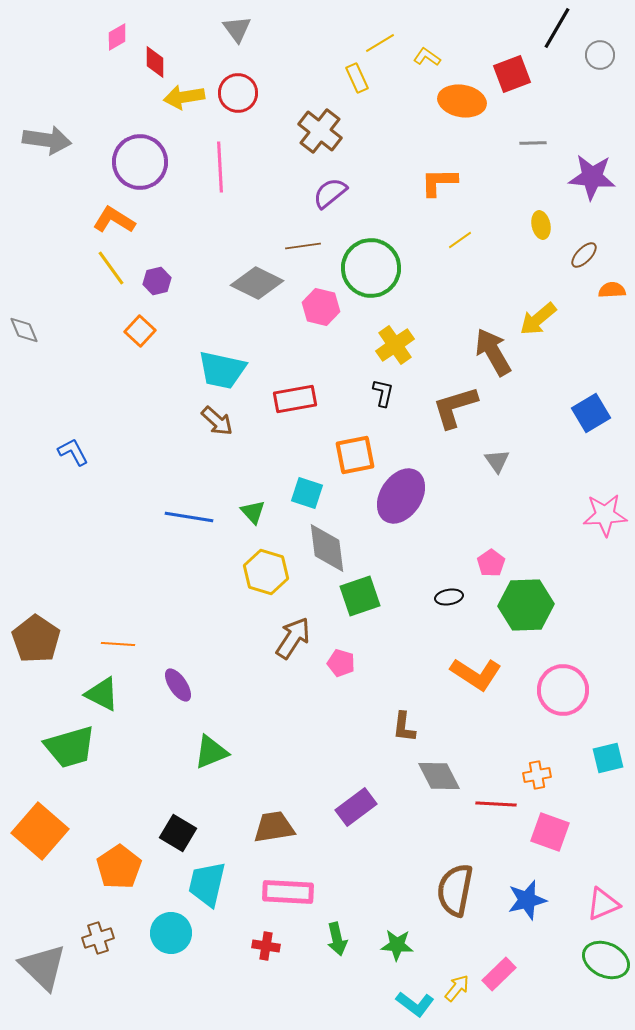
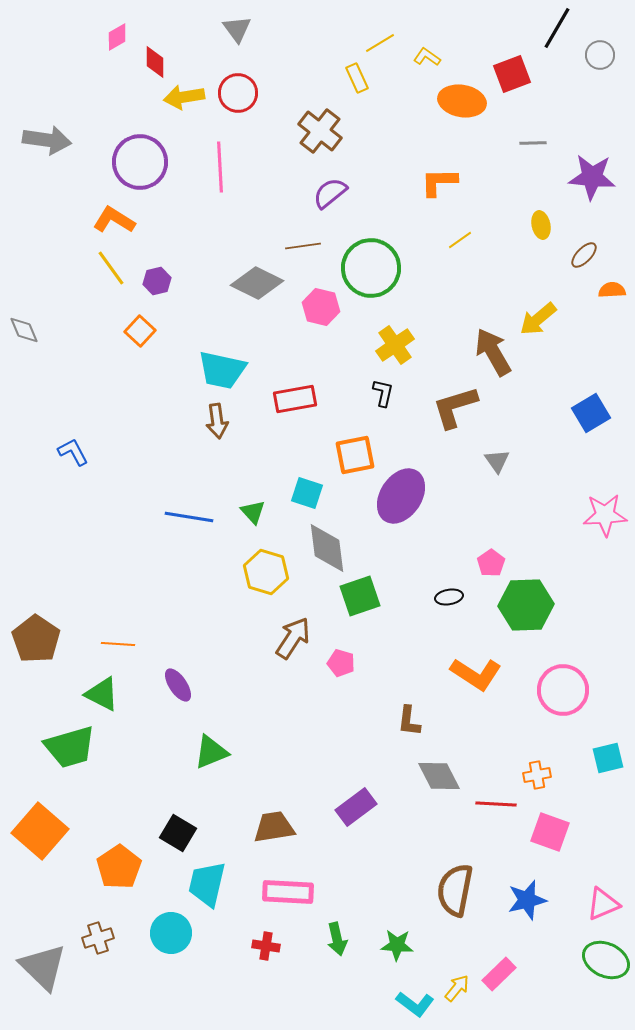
brown arrow at (217, 421): rotated 40 degrees clockwise
brown L-shape at (404, 727): moved 5 px right, 6 px up
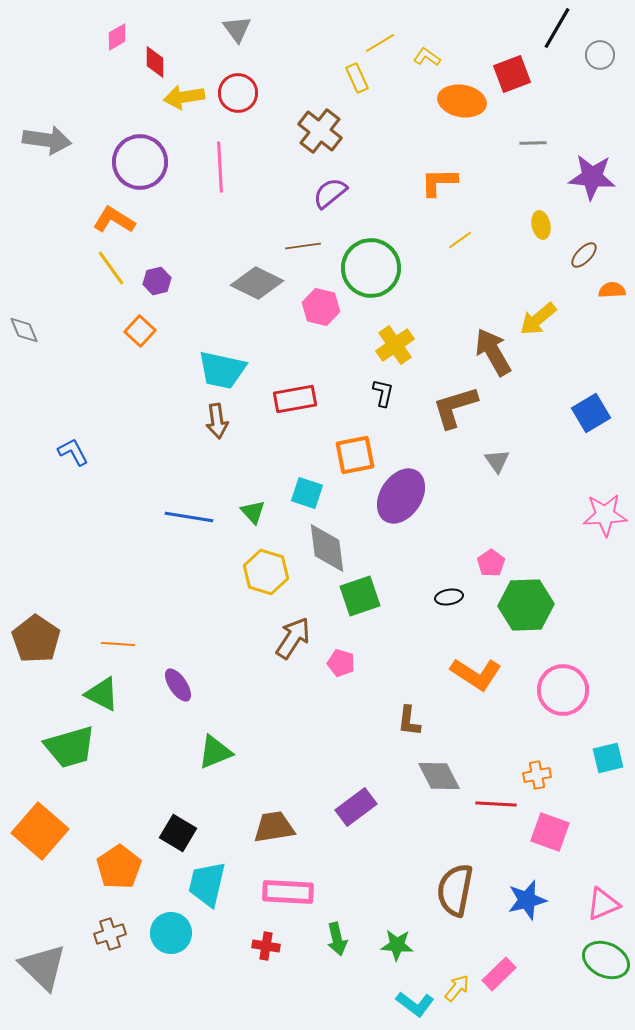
green triangle at (211, 752): moved 4 px right
brown cross at (98, 938): moved 12 px right, 4 px up
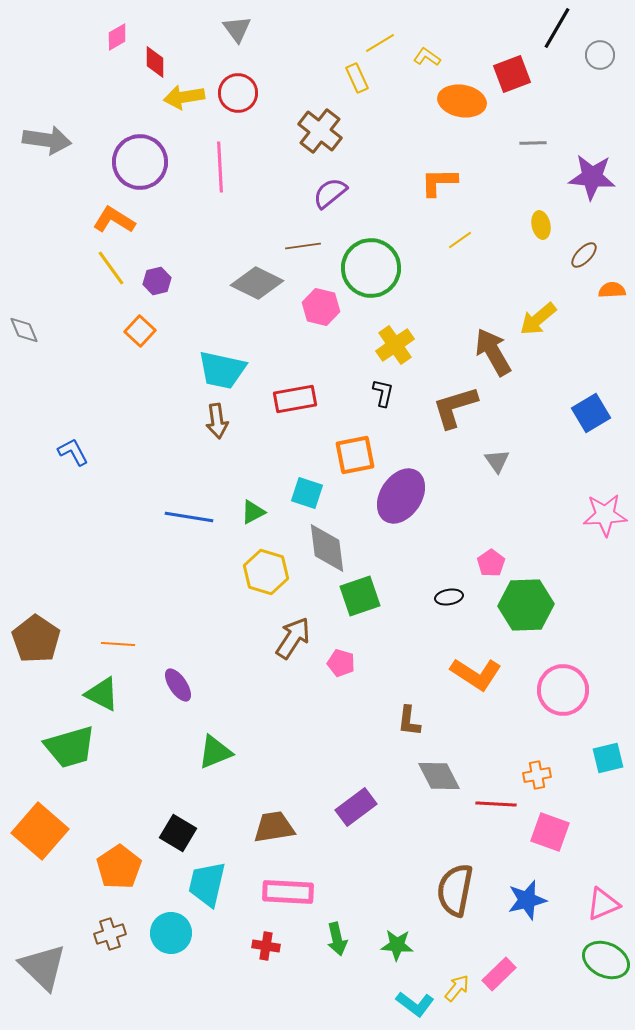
green triangle at (253, 512): rotated 44 degrees clockwise
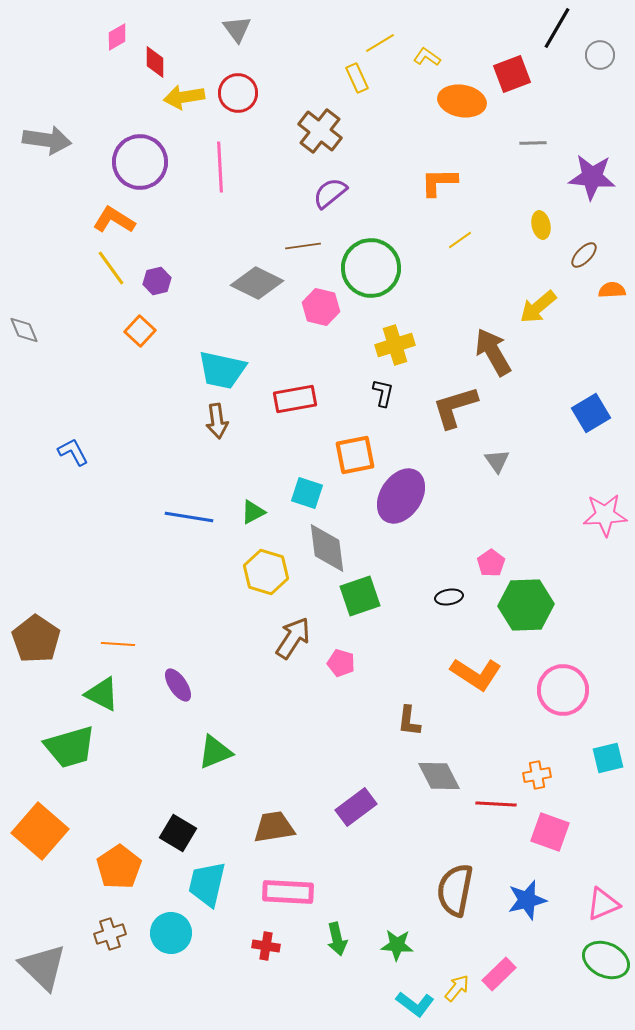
yellow arrow at (538, 319): moved 12 px up
yellow cross at (395, 345): rotated 18 degrees clockwise
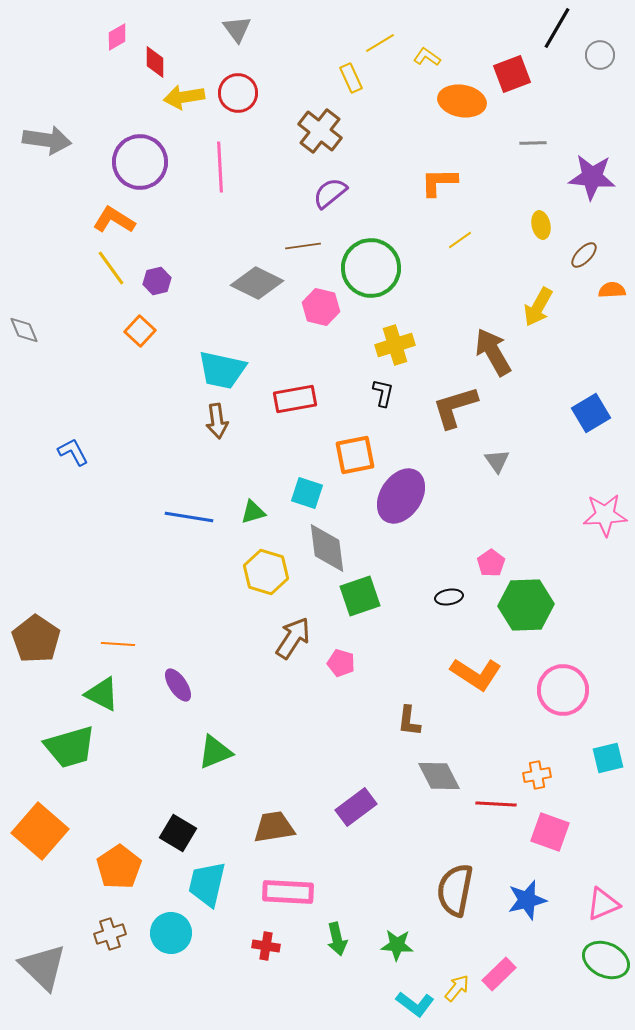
yellow rectangle at (357, 78): moved 6 px left
yellow arrow at (538, 307): rotated 21 degrees counterclockwise
green triangle at (253, 512): rotated 12 degrees clockwise
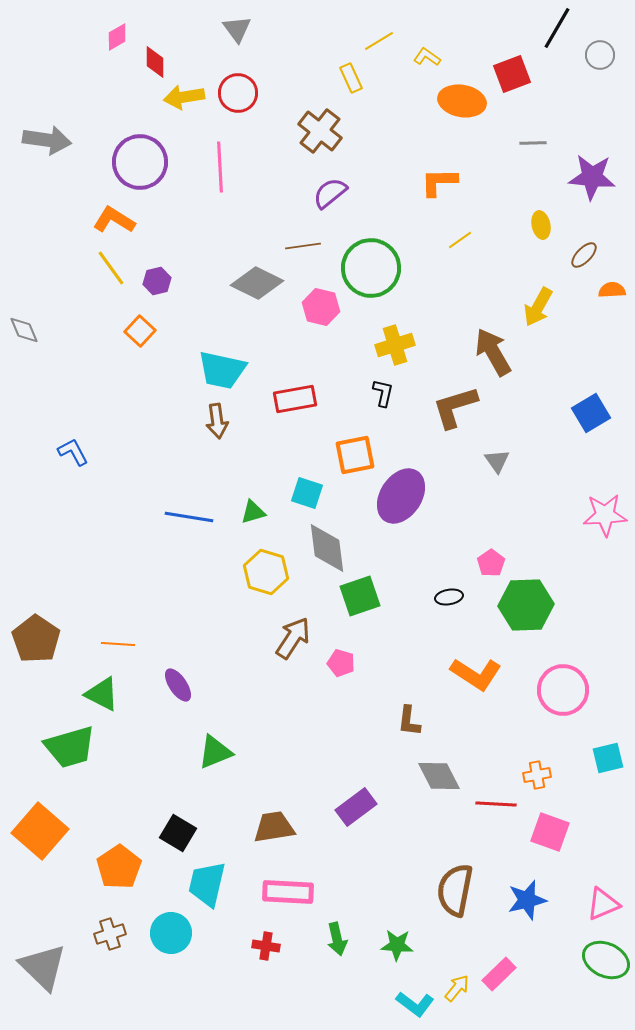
yellow line at (380, 43): moved 1 px left, 2 px up
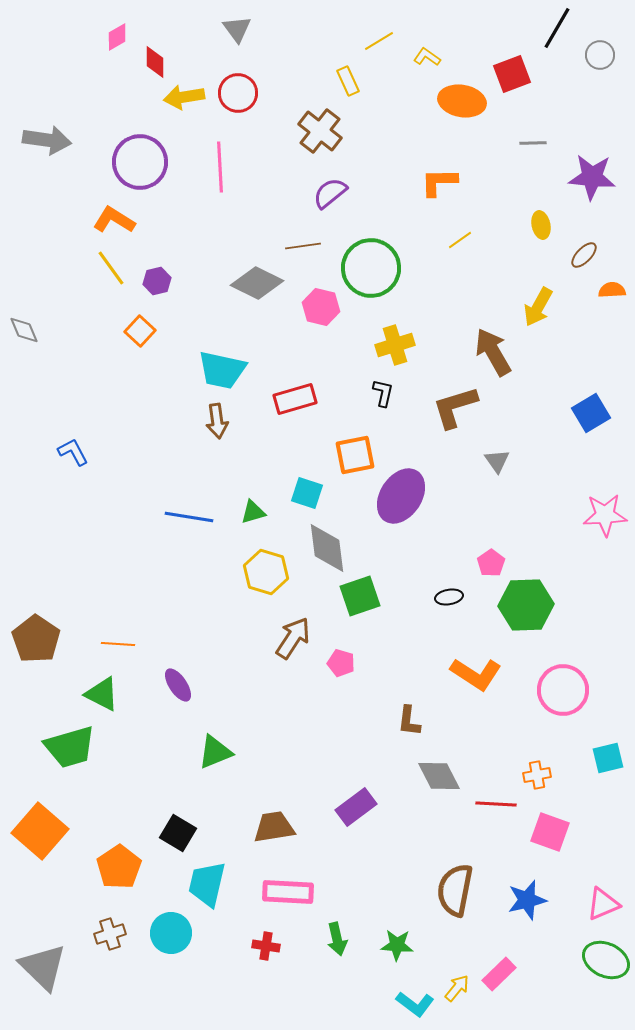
yellow rectangle at (351, 78): moved 3 px left, 3 px down
red rectangle at (295, 399): rotated 6 degrees counterclockwise
